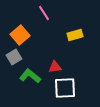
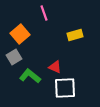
pink line: rotated 14 degrees clockwise
orange square: moved 1 px up
red triangle: rotated 32 degrees clockwise
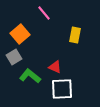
pink line: rotated 21 degrees counterclockwise
yellow rectangle: rotated 63 degrees counterclockwise
white square: moved 3 px left, 1 px down
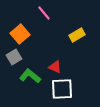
yellow rectangle: moved 2 px right; rotated 49 degrees clockwise
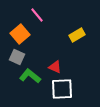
pink line: moved 7 px left, 2 px down
gray square: moved 3 px right; rotated 35 degrees counterclockwise
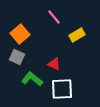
pink line: moved 17 px right, 2 px down
red triangle: moved 1 px left, 3 px up
green L-shape: moved 2 px right, 3 px down
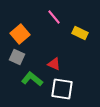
yellow rectangle: moved 3 px right, 2 px up; rotated 56 degrees clockwise
white square: rotated 10 degrees clockwise
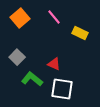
orange square: moved 16 px up
gray square: rotated 21 degrees clockwise
